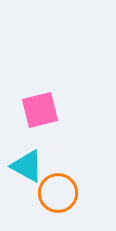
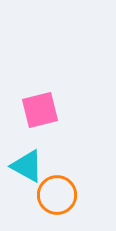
orange circle: moved 1 px left, 2 px down
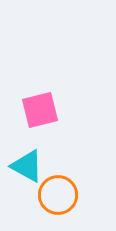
orange circle: moved 1 px right
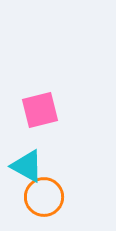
orange circle: moved 14 px left, 2 px down
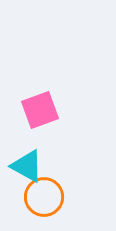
pink square: rotated 6 degrees counterclockwise
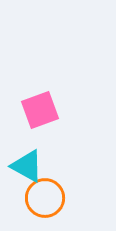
orange circle: moved 1 px right, 1 px down
